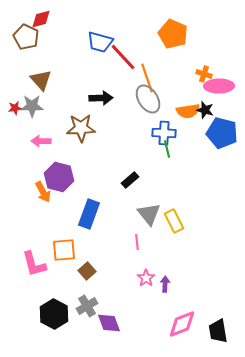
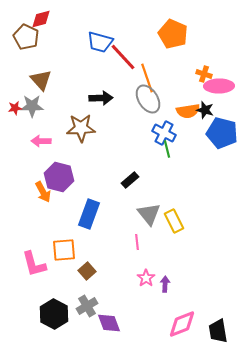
blue cross: rotated 25 degrees clockwise
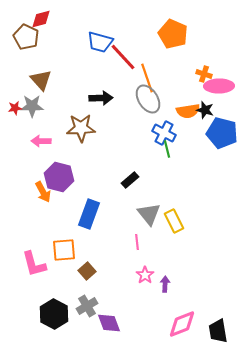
pink star: moved 1 px left, 3 px up
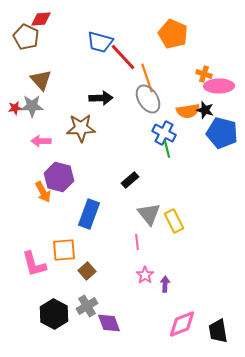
red diamond: rotated 10 degrees clockwise
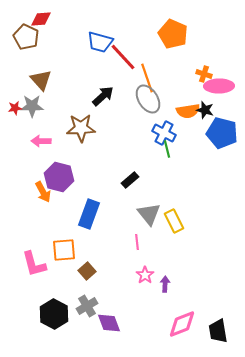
black arrow: moved 2 px right, 2 px up; rotated 40 degrees counterclockwise
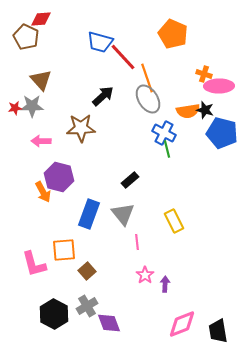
gray triangle: moved 26 px left
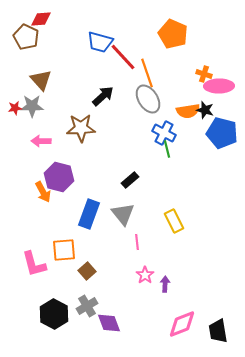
orange line: moved 5 px up
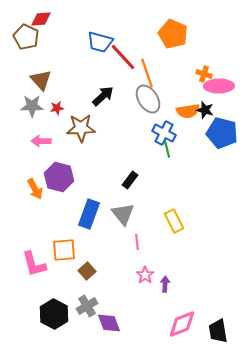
red star: moved 42 px right
black rectangle: rotated 12 degrees counterclockwise
orange arrow: moved 8 px left, 3 px up
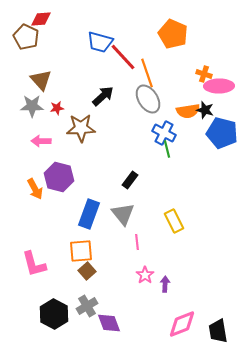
orange square: moved 17 px right, 1 px down
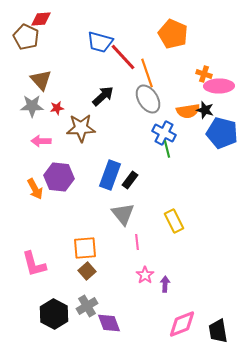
purple hexagon: rotated 8 degrees counterclockwise
blue rectangle: moved 21 px right, 39 px up
orange square: moved 4 px right, 3 px up
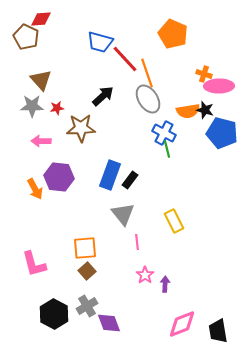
red line: moved 2 px right, 2 px down
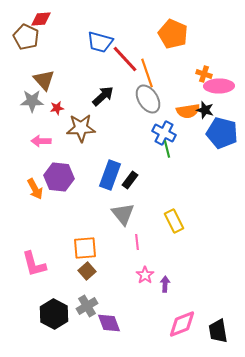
brown triangle: moved 3 px right
gray star: moved 5 px up
